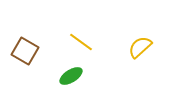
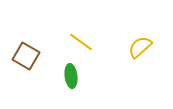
brown square: moved 1 px right, 5 px down
green ellipse: rotated 65 degrees counterclockwise
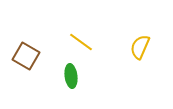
yellow semicircle: rotated 25 degrees counterclockwise
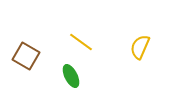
green ellipse: rotated 20 degrees counterclockwise
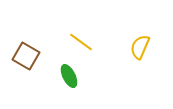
green ellipse: moved 2 px left
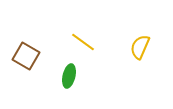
yellow line: moved 2 px right
green ellipse: rotated 40 degrees clockwise
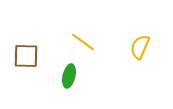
brown square: rotated 28 degrees counterclockwise
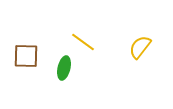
yellow semicircle: rotated 15 degrees clockwise
green ellipse: moved 5 px left, 8 px up
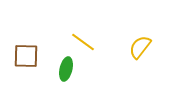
green ellipse: moved 2 px right, 1 px down
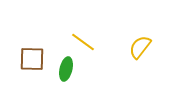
brown square: moved 6 px right, 3 px down
